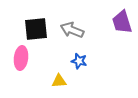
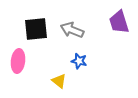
purple trapezoid: moved 3 px left
pink ellipse: moved 3 px left, 3 px down
yellow triangle: rotated 42 degrees clockwise
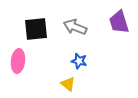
gray arrow: moved 3 px right, 3 px up
yellow triangle: moved 9 px right, 3 px down
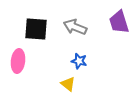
black square: rotated 10 degrees clockwise
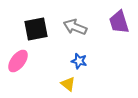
black square: rotated 15 degrees counterclockwise
pink ellipse: rotated 30 degrees clockwise
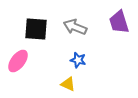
black square: rotated 15 degrees clockwise
blue star: moved 1 px left, 1 px up
yellow triangle: rotated 14 degrees counterclockwise
